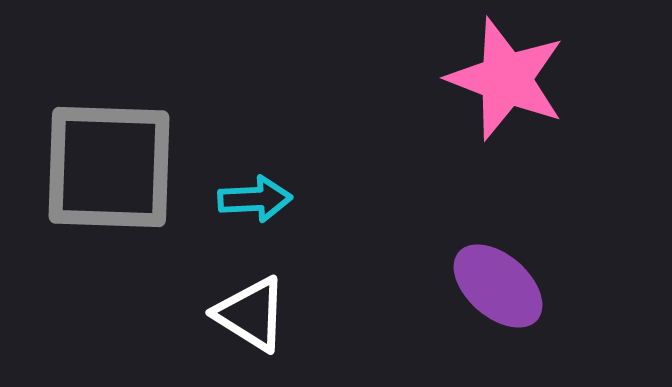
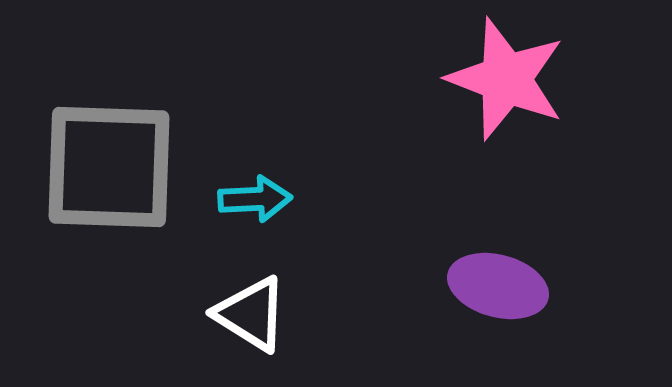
purple ellipse: rotated 26 degrees counterclockwise
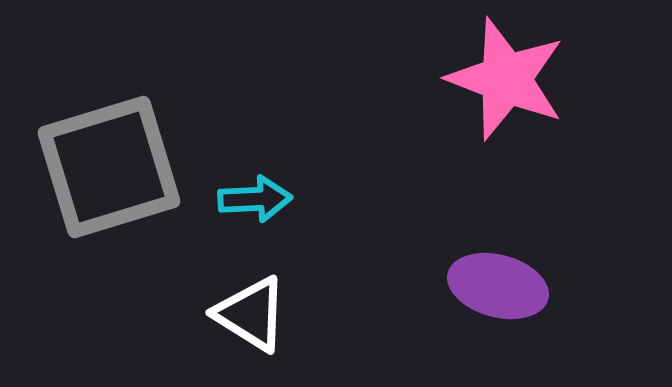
gray square: rotated 19 degrees counterclockwise
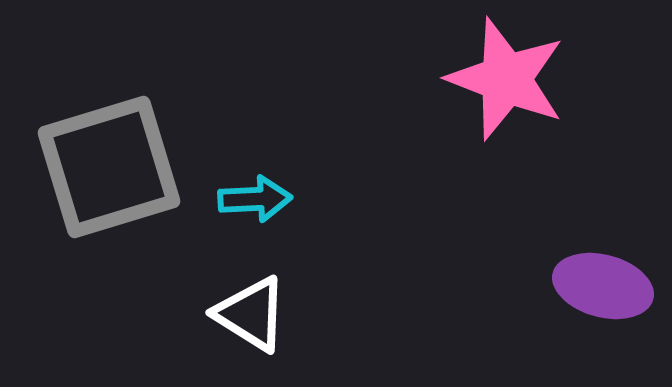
purple ellipse: moved 105 px right
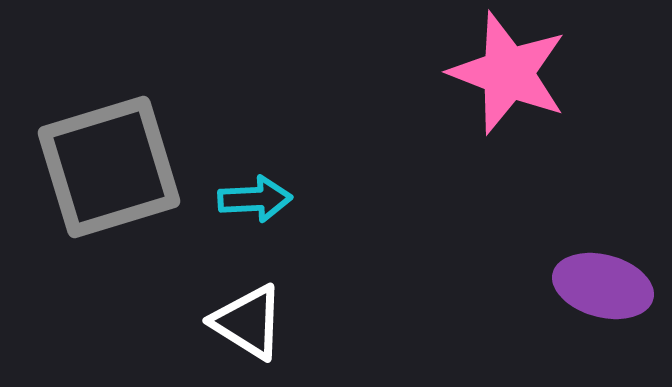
pink star: moved 2 px right, 6 px up
white triangle: moved 3 px left, 8 px down
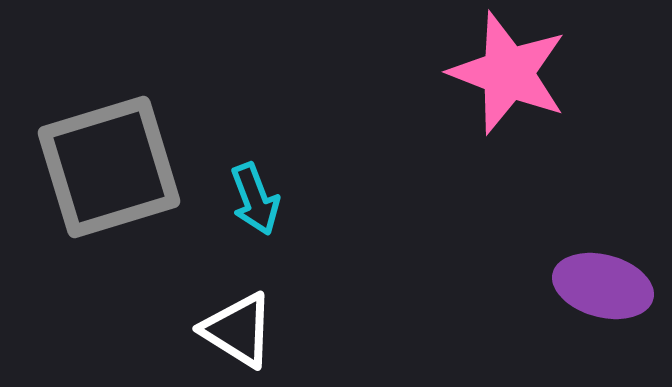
cyan arrow: rotated 72 degrees clockwise
white triangle: moved 10 px left, 8 px down
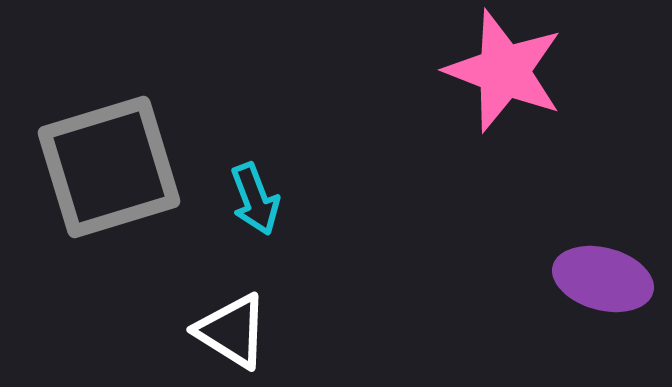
pink star: moved 4 px left, 2 px up
purple ellipse: moved 7 px up
white triangle: moved 6 px left, 1 px down
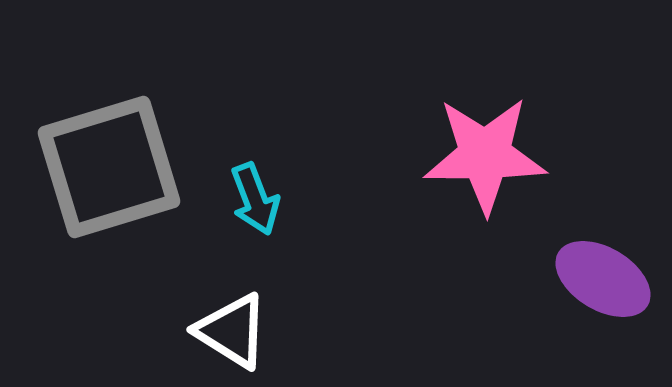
pink star: moved 19 px left, 84 px down; rotated 21 degrees counterclockwise
purple ellipse: rotated 16 degrees clockwise
